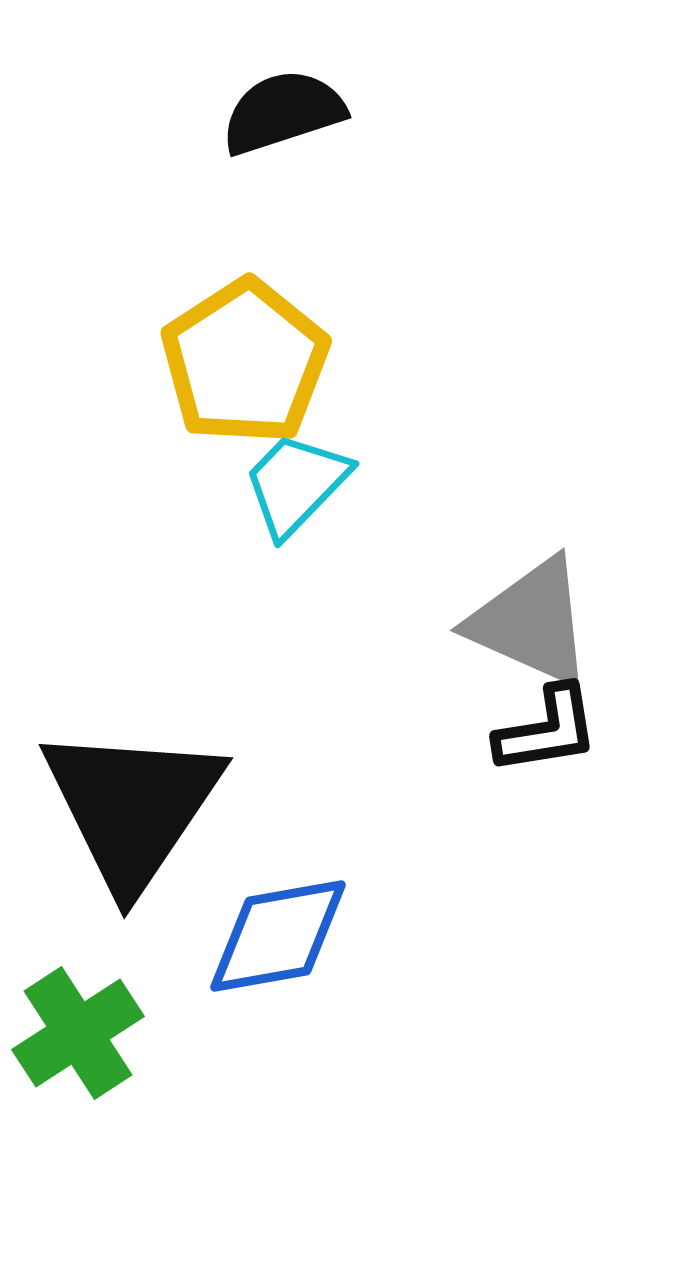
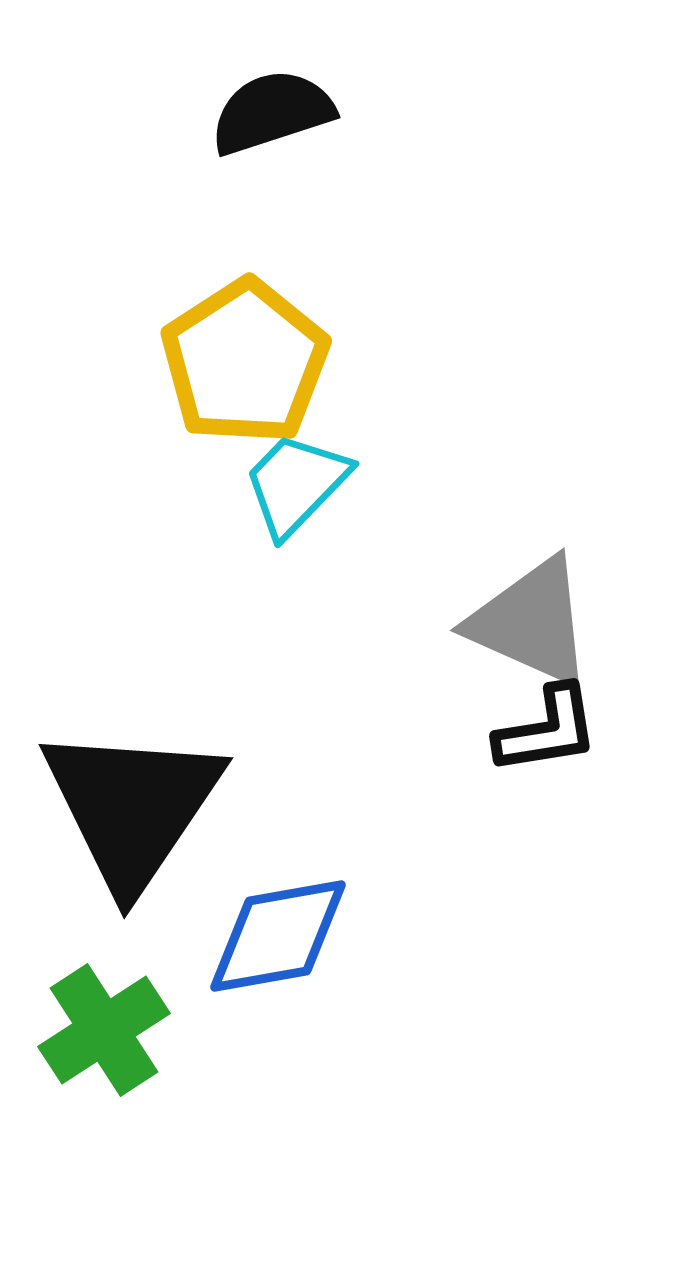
black semicircle: moved 11 px left
green cross: moved 26 px right, 3 px up
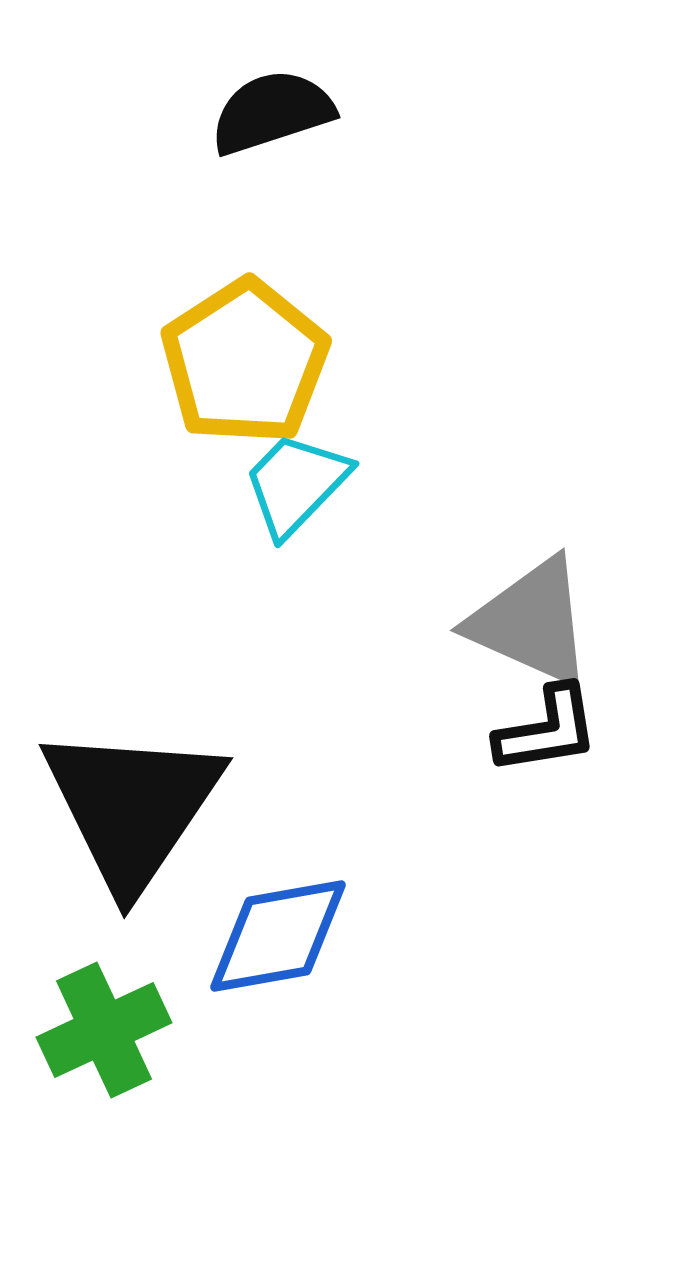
green cross: rotated 8 degrees clockwise
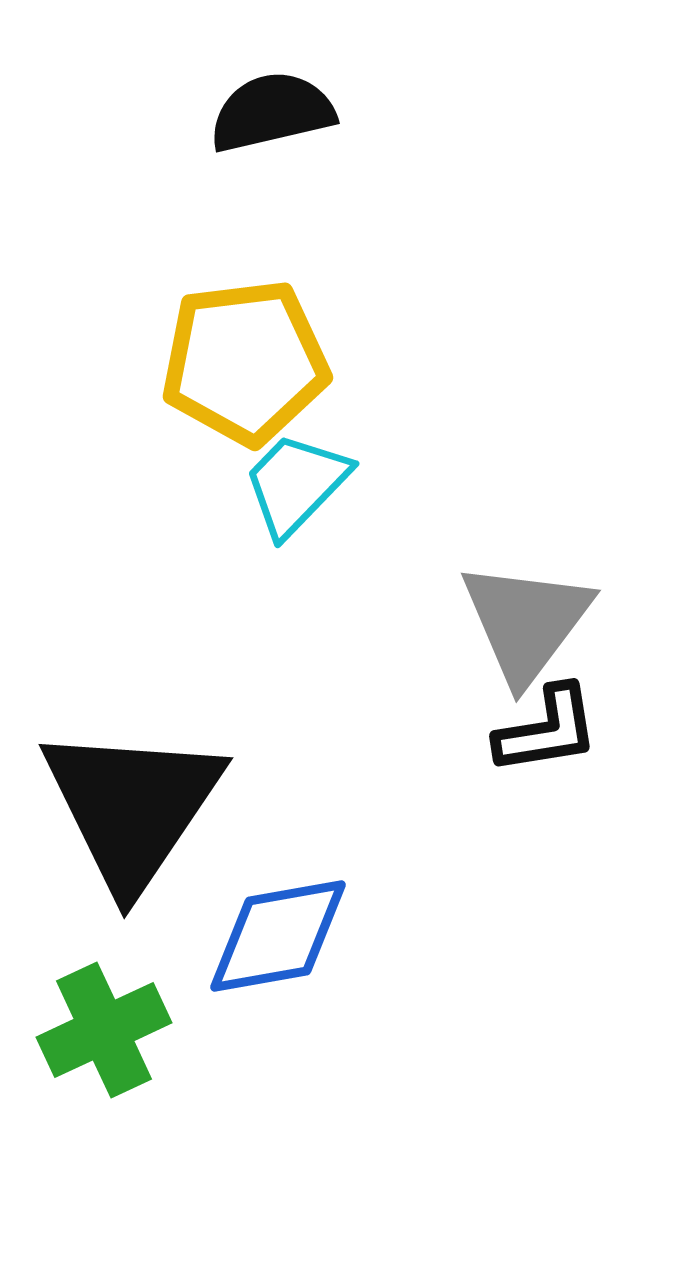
black semicircle: rotated 5 degrees clockwise
yellow pentagon: rotated 26 degrees clockwise
gray triangle: moved 5 px left; rotated 43 degrees clockwise
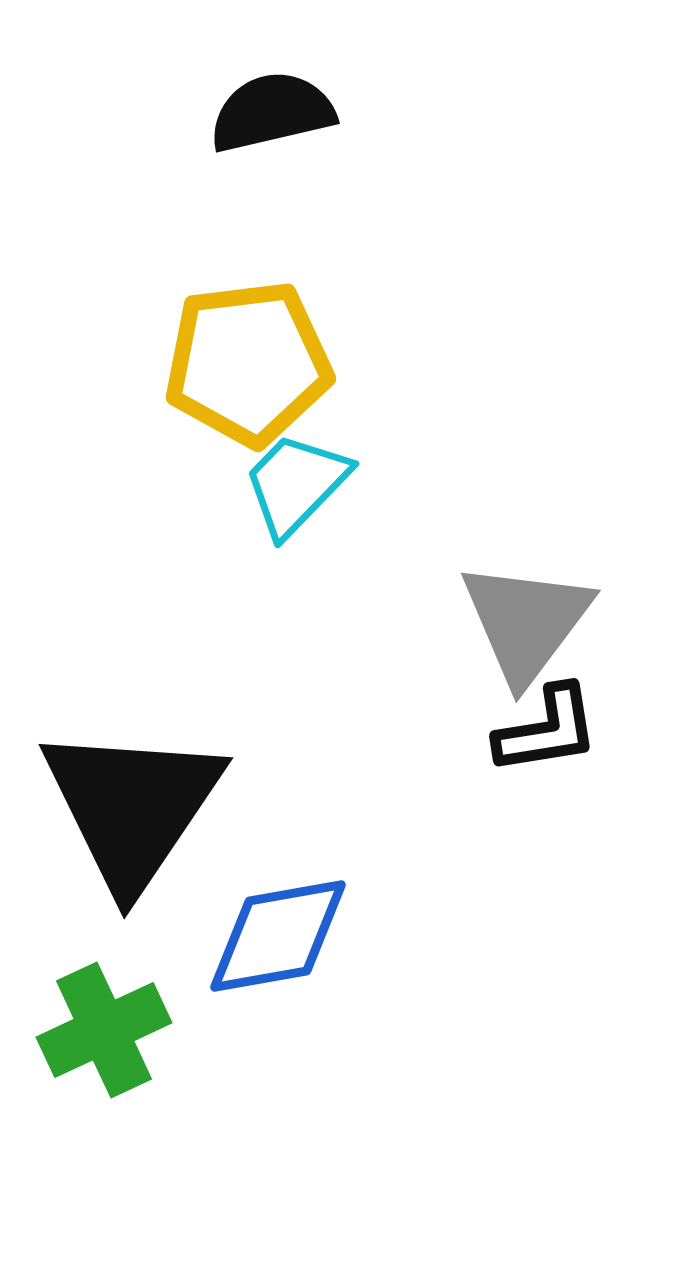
yellow pentagon: moved 3 px right, 1 px down
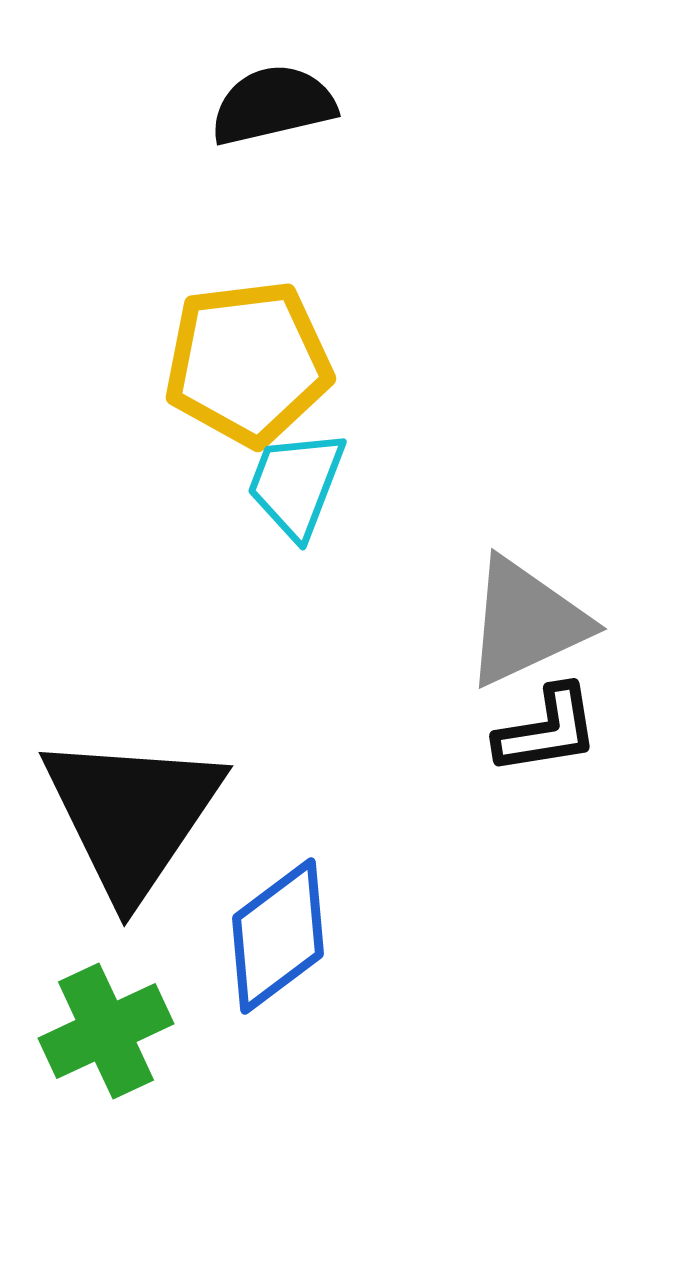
black semicircle: moved 1 px right, 7 px up
cyan trapezoid: rotated 23 degrees counterclockwise
gray triangle: rotated 28 degrees clockwise
black triangle: moved 8 px down
blue diamond: rotated 27 degrees counterclockwise
green cross: moved 2 px right, 1 px down
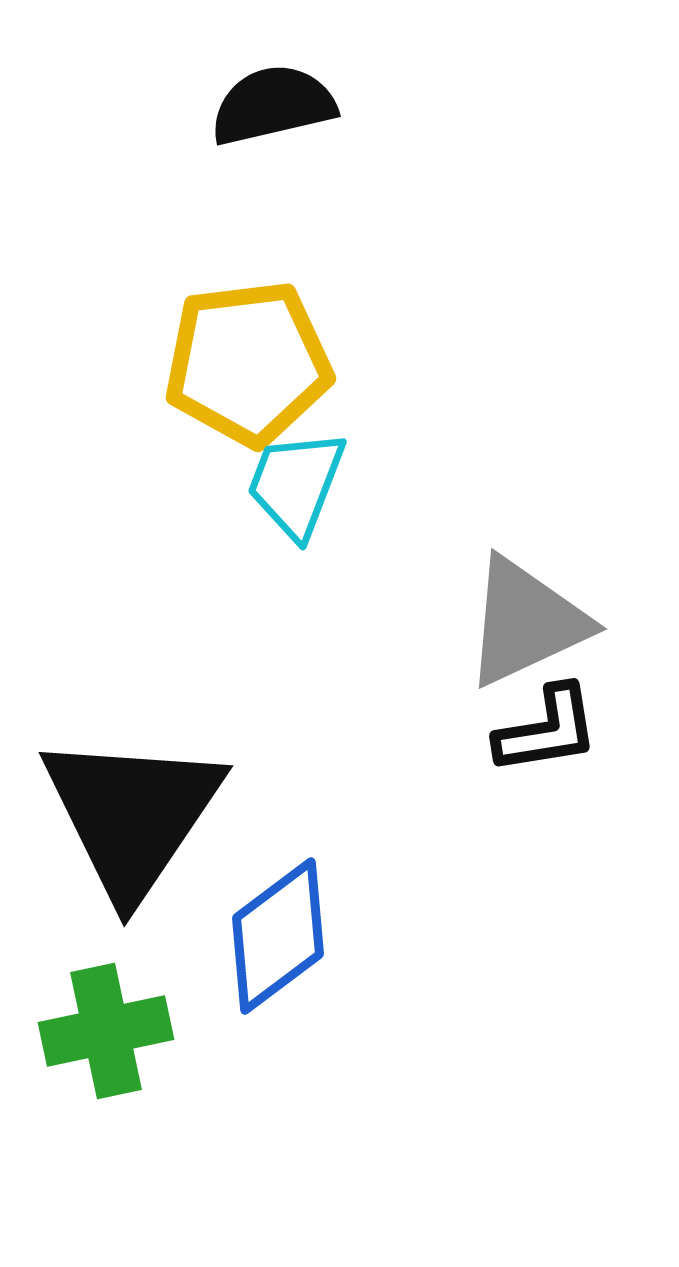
green cross: rotated 13 degrees clockwise
